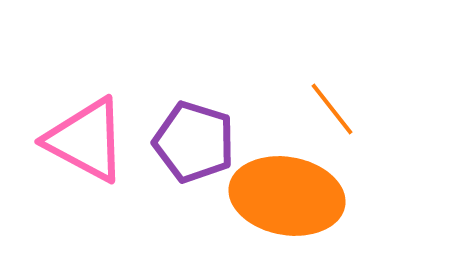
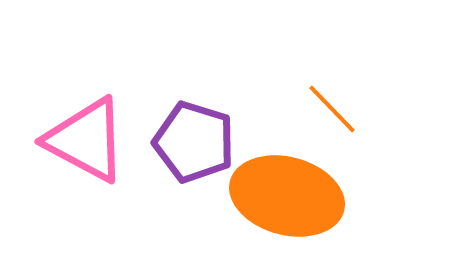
orange line: rotated 6 degrees counterclockwise
orange ellipse: rotated 5 degrees clockwise
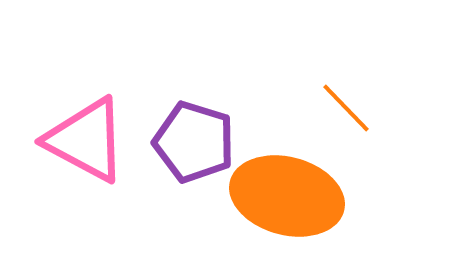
orange line: moved 14 px right, 1 px up
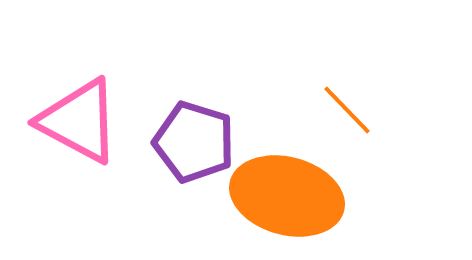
orange line: moved 1 px right, 2 px down
pink triangle: moved 7 px left, 19 px up
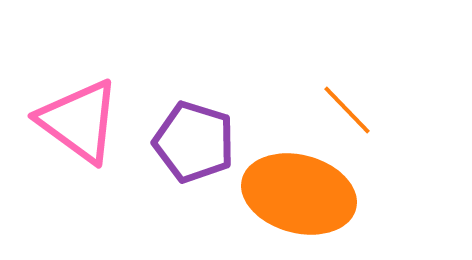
pink triangle: rotated 8 degrees clockwise
orange ellipse: moved 12 px right, 2 px up
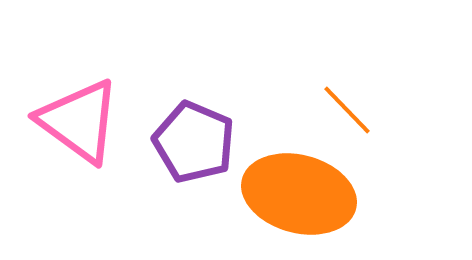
purple pentagon: rotated 6 degrees clockwise
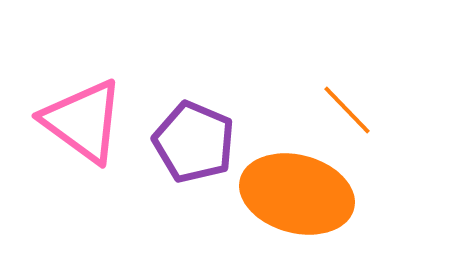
pink triangle: moved 4 px right
orange ellipse: moved 2 px left
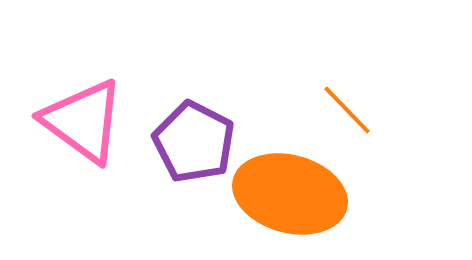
purple pentagon: rotated 4 degrees clockwise
orange ellipse: moved 7 px left
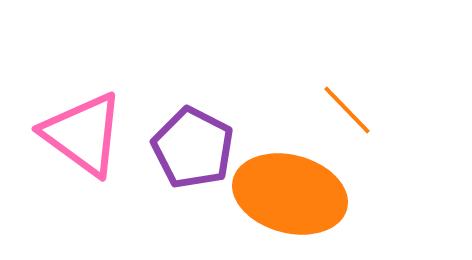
pink triangle: moved 13 px down
purple pentagon: moved 1 px left, 6 px down
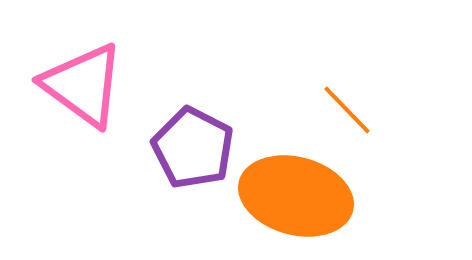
pink triangle: moved 49 px up
orange ellipse: moved 6 px right, 2 px down
